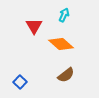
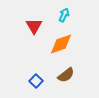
orange diamond: rotated 60 degrees counterclockwise
blue square: moved 16 px right, 1 px up
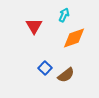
orange diamond: moved 13 px right, 6 px up
blue square: moved 9 px right, 13 px up
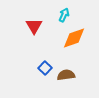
brown semicircle: rotated 150 degrees counterclockwise
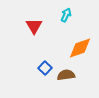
cyan arrow: moved 2 px right
orange diamond: moved 6 px right, 10 px down
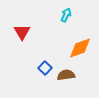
red triangle: moved 12 px left, 6 px down
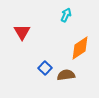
orange diamond: rotated 15 degrees counterclockwise
